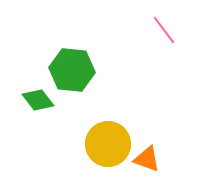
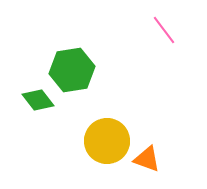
green hexagon: rotated 15 degrees counterclockwise
yellow circle: moved 1 px left, 3 px up
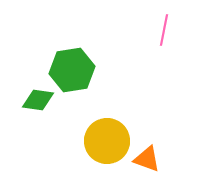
pink line: rotated 48 degrees clockwise
green diamond: rotated 44 degrees counterclockwise
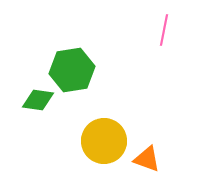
yellow circle: moved 3 px left
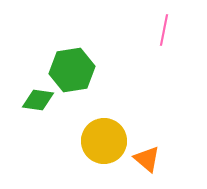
orange triangle: rotated 20 degrees clockwise
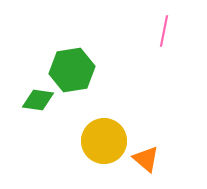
pink line: moved 1 px down
orange triangle: moved 1 px left
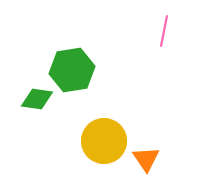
green diamond: moved 1 px left, 1 px up
orange triangle: rotated 16 degrees clockwise
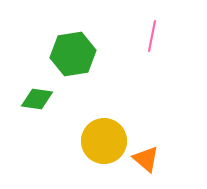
pink line: moved 12 px left, 5 px down
green hexagon: moved 1 px right, 16 px up
orange triangle: rotated 16 degrees counterclockwise
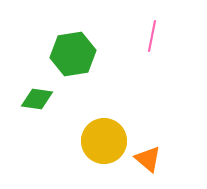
orange triangle: moved 2 px right
